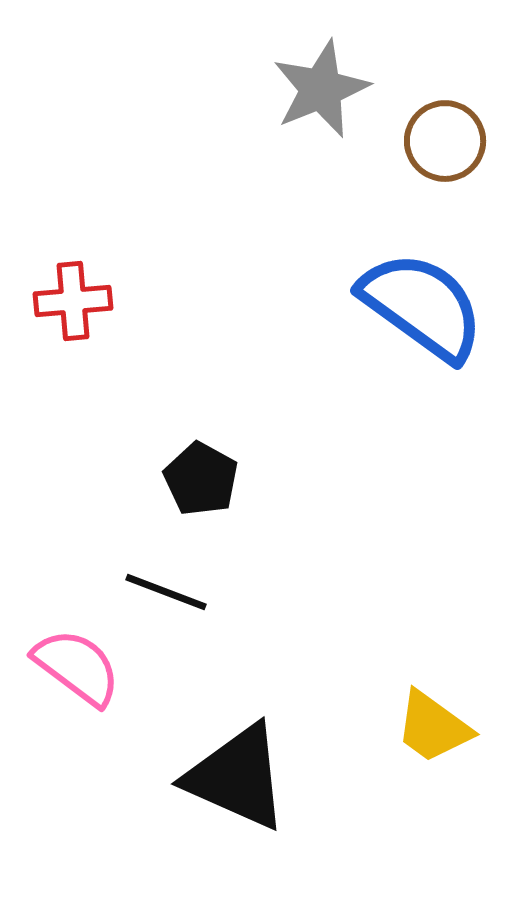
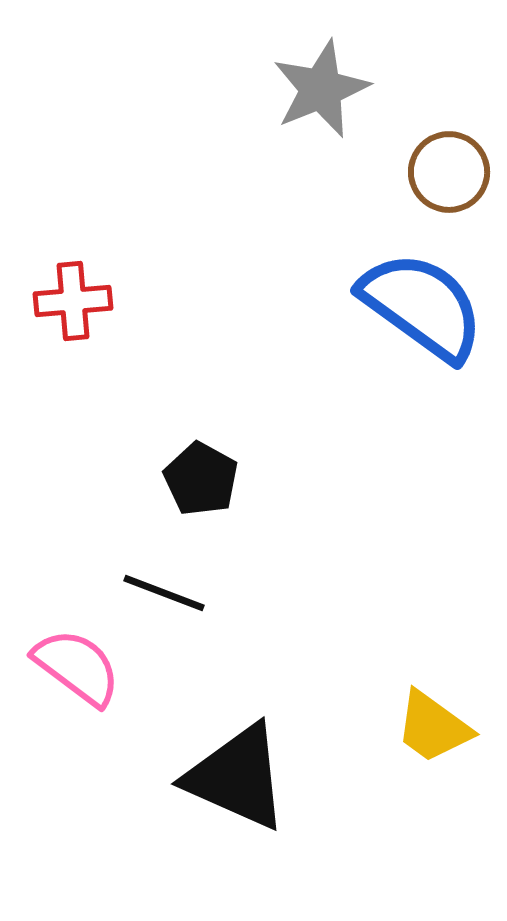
brown circle: moved 4 px right, 31 px down
black line: moved 2 px left, 1 px down
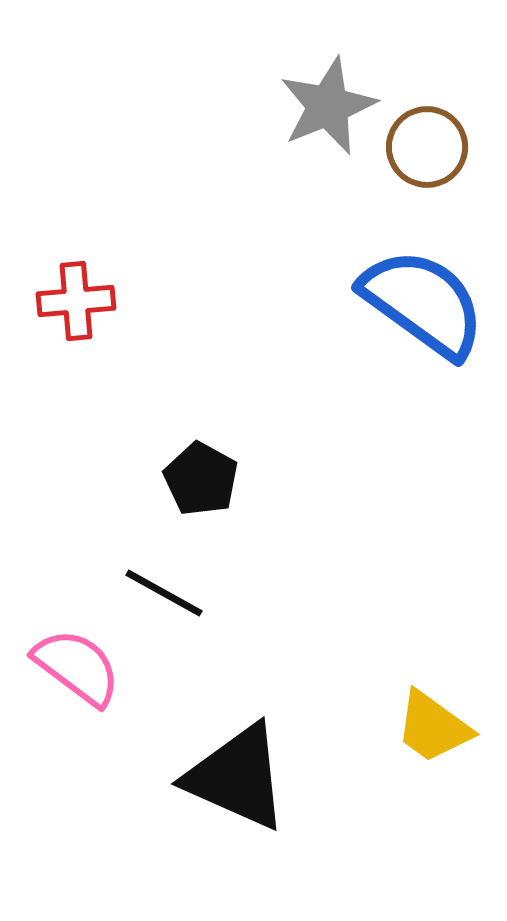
gray star: moved 7 px right, 17 px down
brown circle: moved 22 px left, 25 px up
red cross: moved 3 px right
blue semicircle: moved 1 px right, 3 px up
black line: rotated 8 degrees clockwise
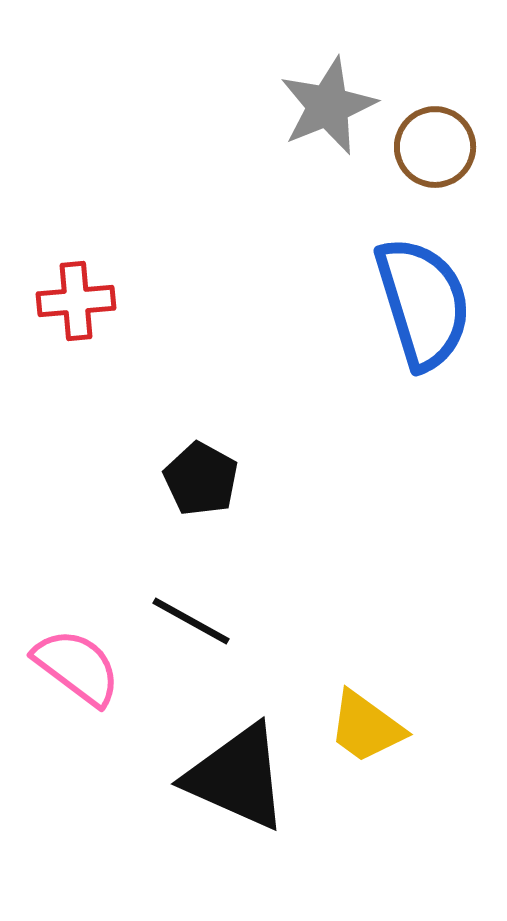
brown circle: moved 8 px right
blue semicircle: rotated 37 degrees clockwise
black line: moved 27 px right, 28 px down
yellow trapezoid: moved 67 px left
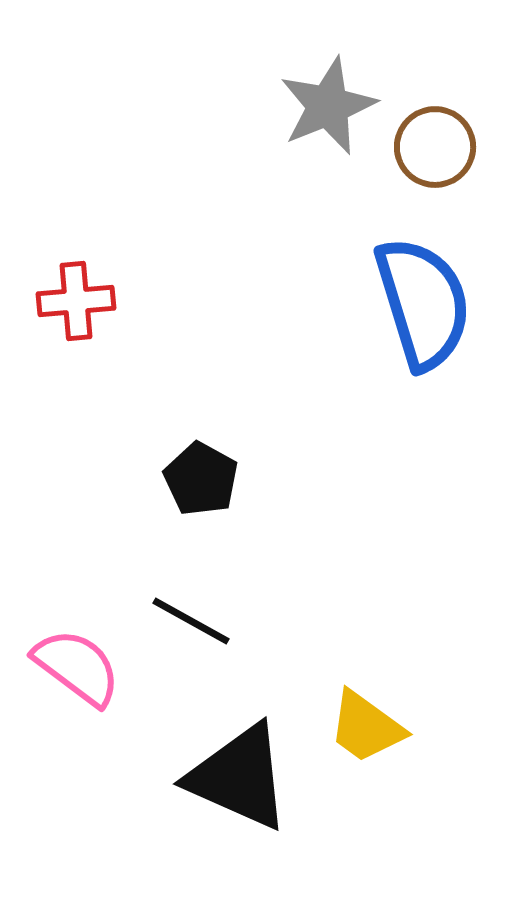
black triangle: moved 2 px right
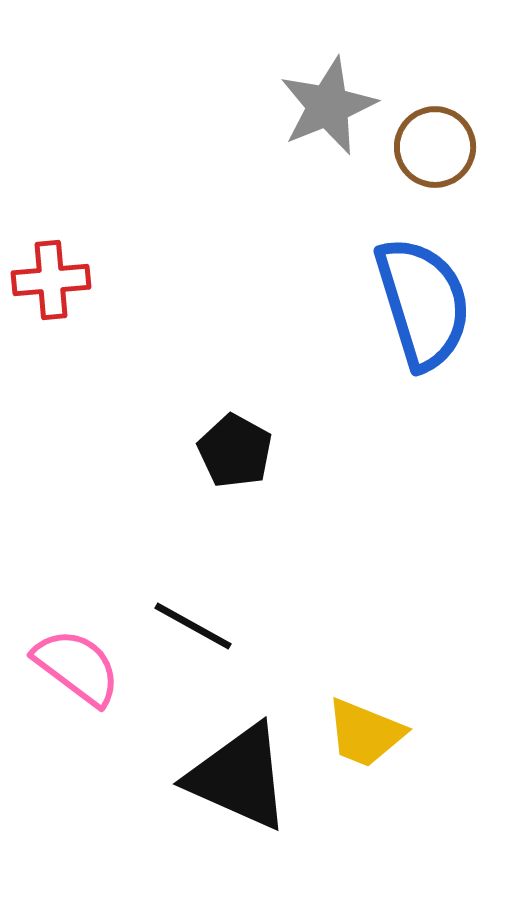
red cross: moved 25 px left, 21 px up
black pentagon: moved 34 px right, 28 px up
black line: moved 2 px right, 5 px down
yellow trapezoid: moved 1 px left, 6 px down; rotated 14 degrees counterclockwise
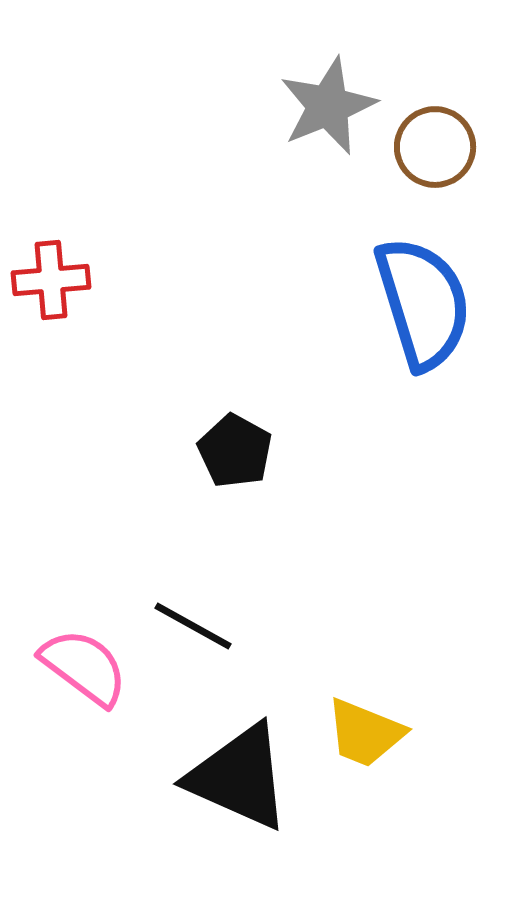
pink semicircle: moved 7 px right
